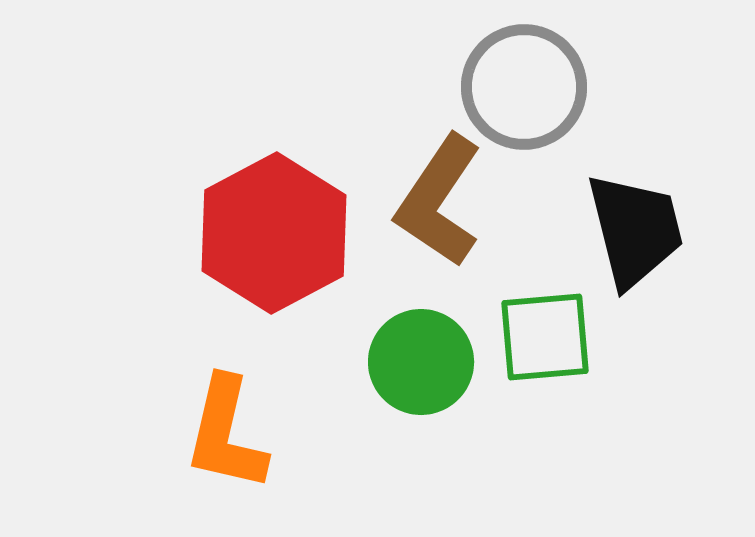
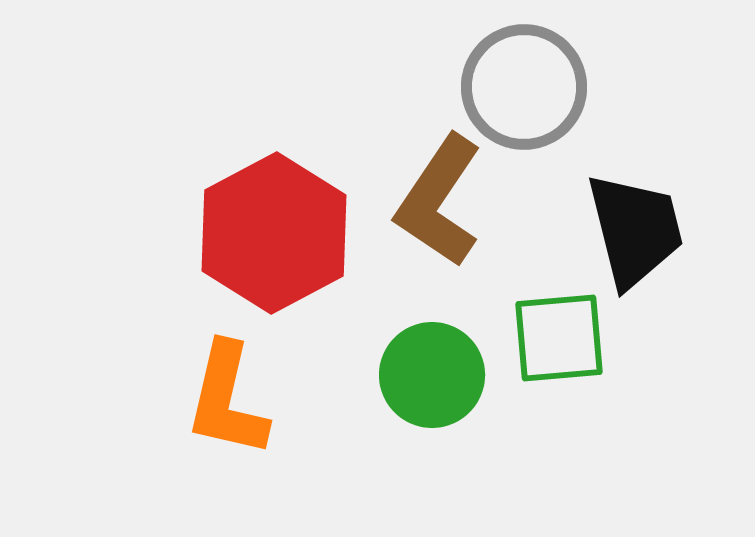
green square: moved 14 px right, 1 px down
green circle: moved 11 px right, 13 px down
orange L-shape: moved 1 px right, 34 px up
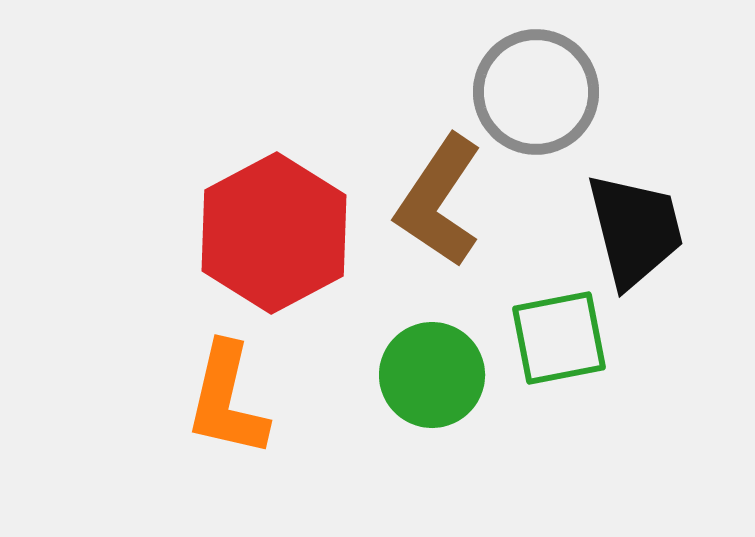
gray circle: moved 12 px right, 5 px down
green square: rotated 6 degrees counterclockwise
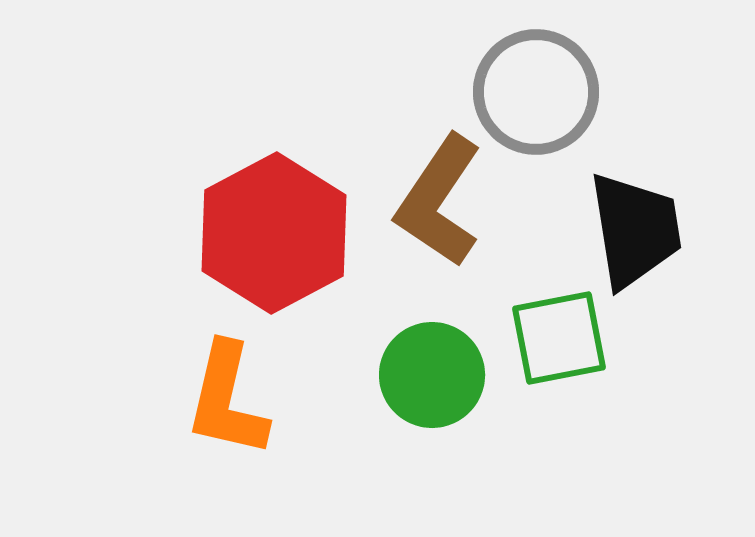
black trapezoid: rotated 5 degrees clockwise
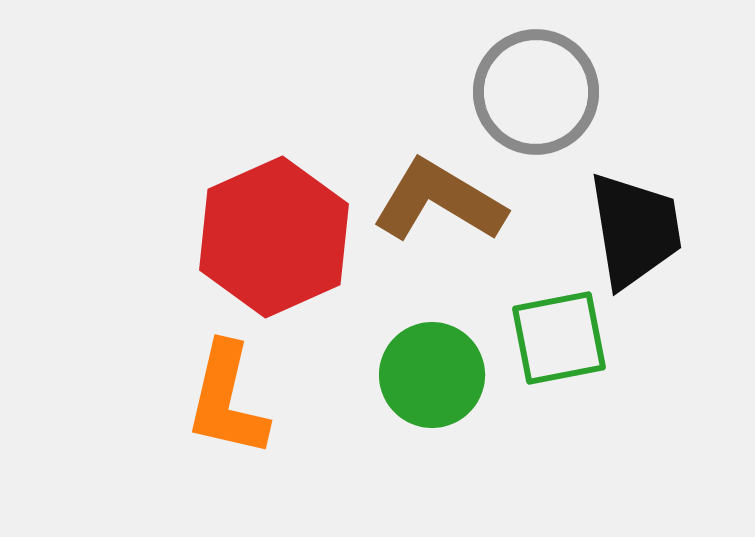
brown L-shape: rotated 87 degrees clockwise
red hexagon: moved 4 px down; rotated 4 degrees clockwise
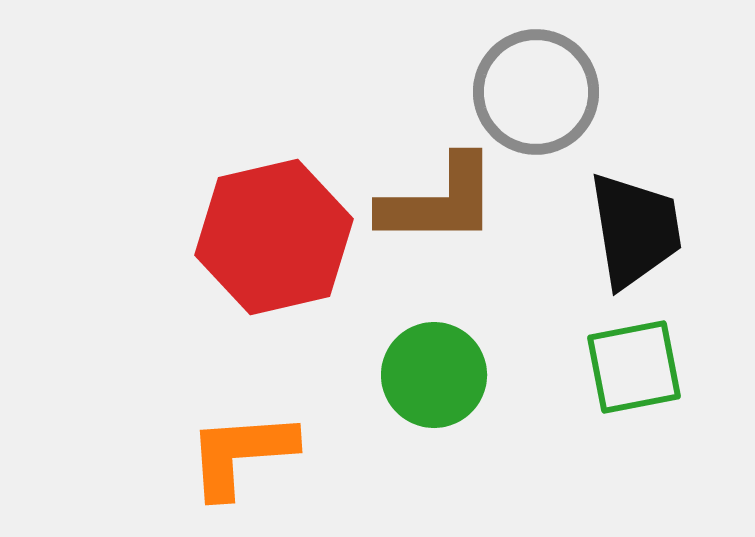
brown L-shape: rotated 149 degrees clockwise
red hexagon: rotated 11 degrees clockwise
green square: moved 75 px right, 29 px down
green circle: moved 2 px right
orange L-shape: moved 14 px right, 54 px down; rotated 73 degrees clockwise
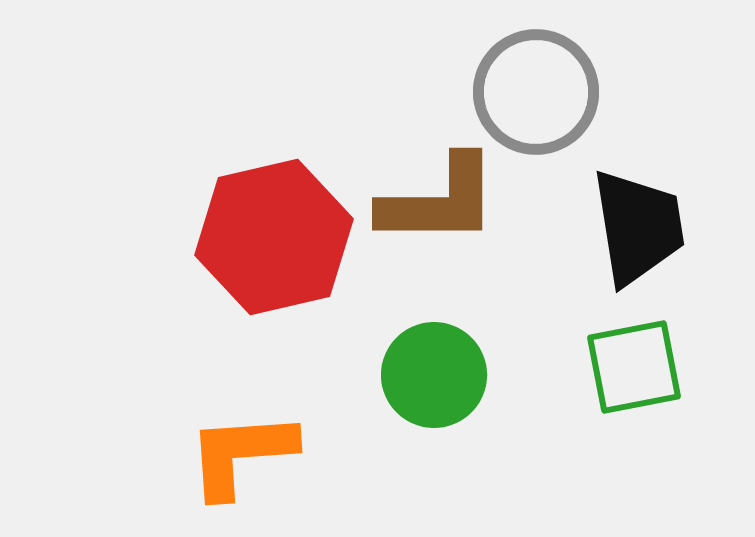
black trapezoid: moved 3 px right, 3 px up
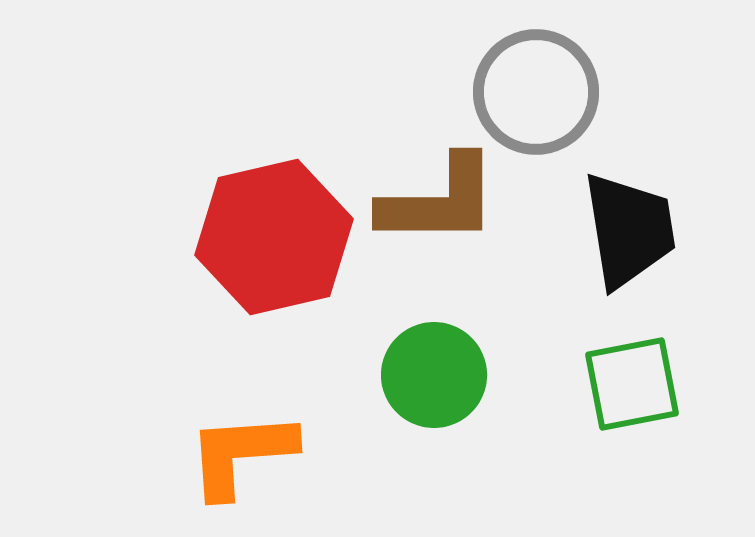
black trapezoid: moved 9 px left, 3 px down
green square: moved 2 px left, 17 px down
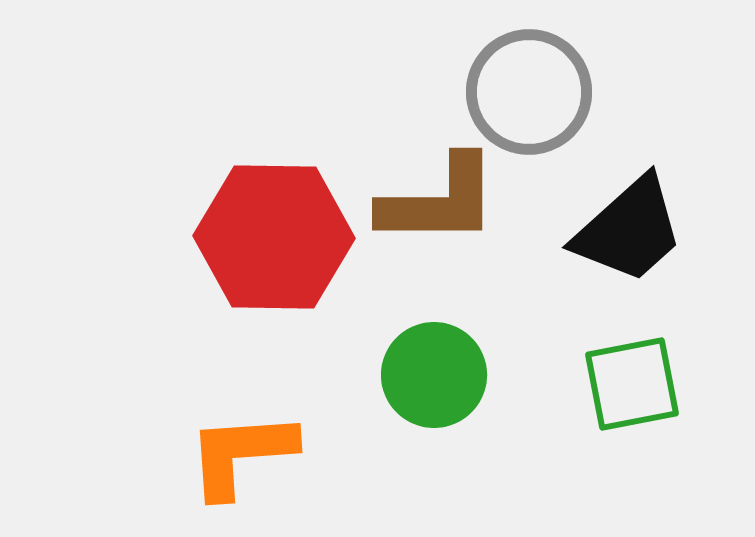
gray circle: moved 7 px left
black trapezoid: rotated 57 degrees clockwise
red hexagon: rotated 14 degrees clockwise
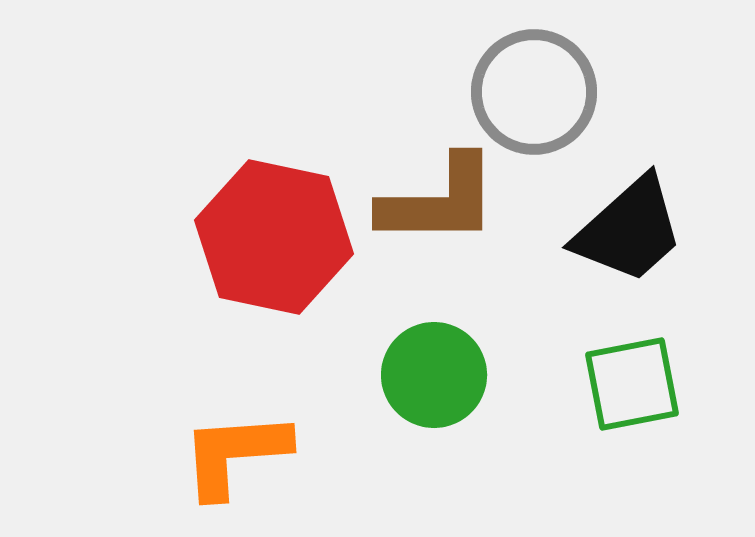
gray circle: moved 5 px right
red hexagon: rotated 11 degrees clockwise
orange L-shape: moved 6 px left
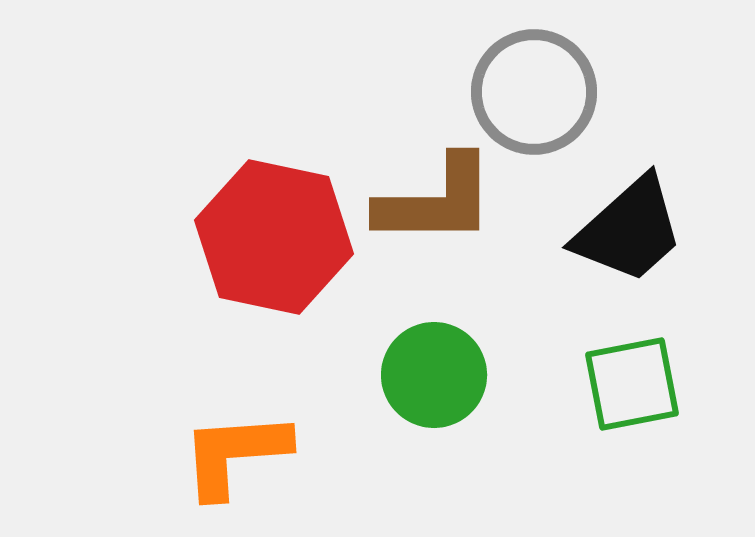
brown L-shape: moved 3 px left
